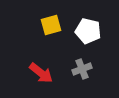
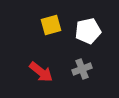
white pentagon: rotated 25 degrees counterclockwise
red arrow: moved 1 px up
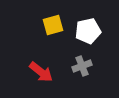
yellow square: moved 2 px right
gray cross: moved 3 px up
